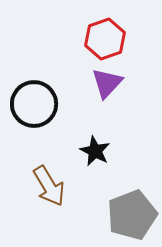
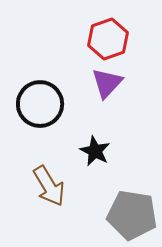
red hexagon: moved 3 px right
black circle: moved 6 px right
gray pentagon: rotated 30 degrees clockwise
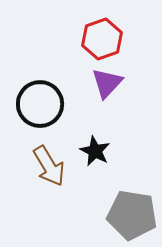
red hexagon: moved 6 px left
brown arrow: moved 20 px up
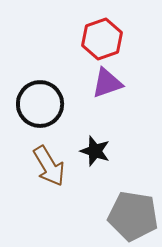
purple triangle: rotated 28 degrees clockwise
black star: rotated 8 degrees counterclockwise
gray pentagon: moved 1 px right, 1 px down
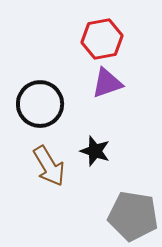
red hexagon: rotated 9 degrees clockwise
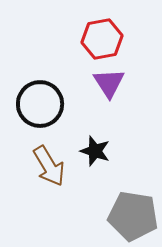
purple triangle: moved 2 px right; rotated 44 degrees counterclockwise
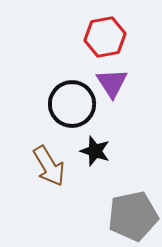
red hexagon: moved 3 px right, 2 px up
purple triangle: moved 3 px right
black circle: moved 32 px right
gray pentagon: rotated 21 degrees counterclockwise
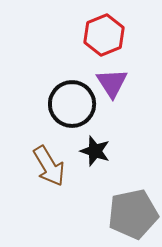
red hexagon: moved 1 px left, 2 px up; rotated 12 degrees counterclockwise
gray pentagon: moved 2 px up
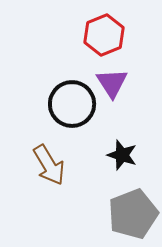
black star: moved 27 px right, 4 px down
brown arrow: moved 1 px up
gray pentagon: rotated 9 degrees counterclockwise
